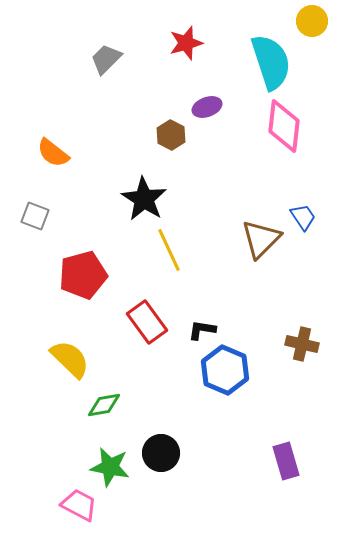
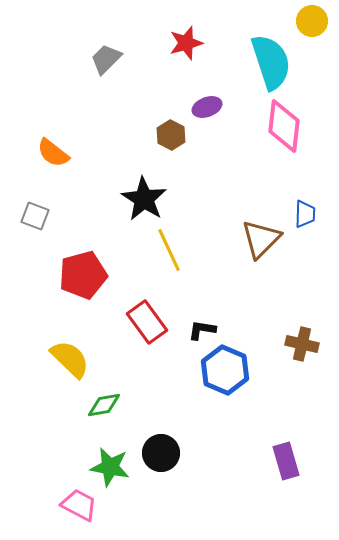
blue trapezoid: moved 2 px right, 3 px up; rotated 36 degrees clockwise
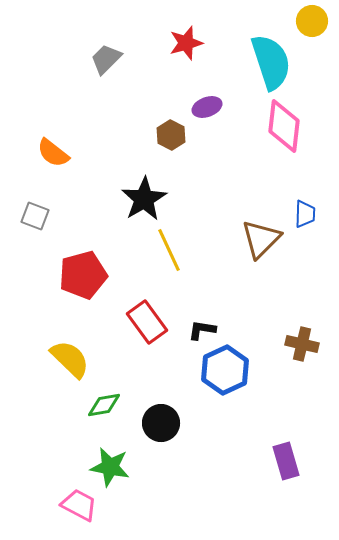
black star: rotated 9 degrees clockwise
blue hexagon: rotated 12 degrees clockwise
black circle: moved 30 px up
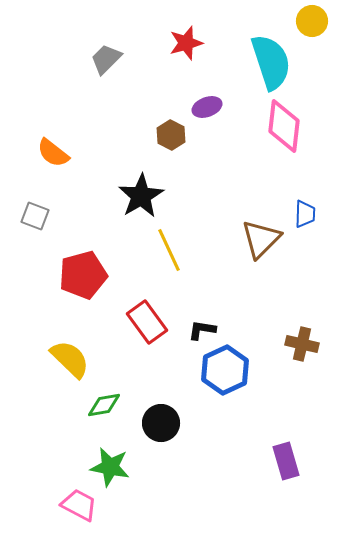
black star: moved 3 px left, 3 px up
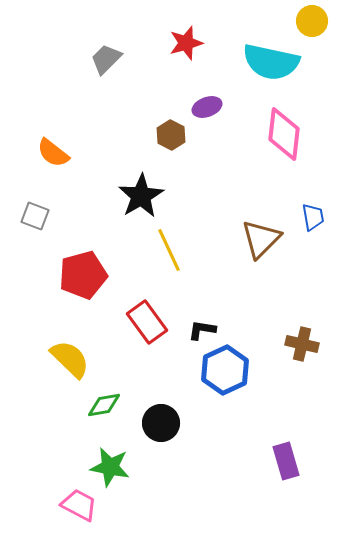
cyan semicircle: rotated 120 degrees clockwise
pink diamond: moved 8 px down
blue trapezoid: moved 8 px right, 3 px down; rotated 12 degrees counterclockwise
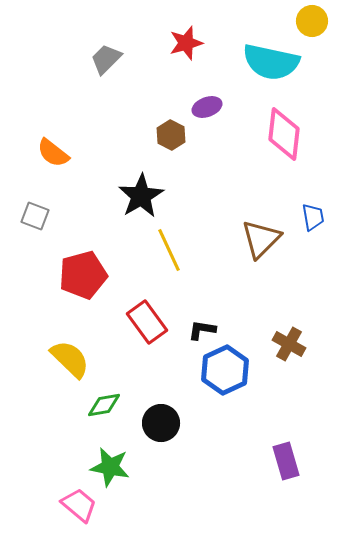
brown cross: moved 13 px left; rotated 16 degrees clockwise
pink trapezoid: rotated 12 degrees clockwise
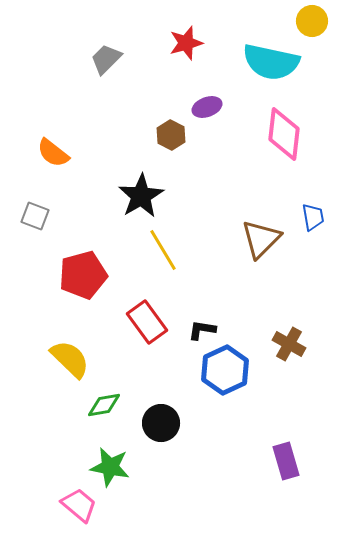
yellow line: moved 6 px left; rotated 6 degrees counterclockwise
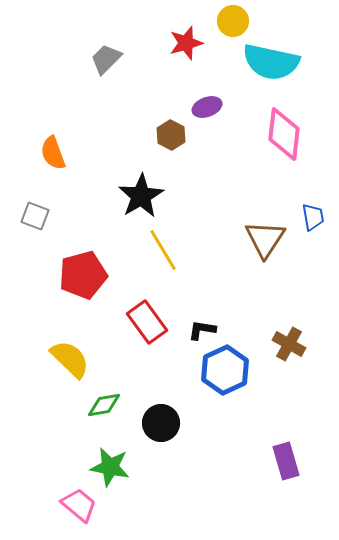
yellow circle: moved 79 px left
orange semicircle: rotated 32 degrees clockwise
brown triangle: moved 4 px right; rotated 12 degrees counterclockwise
